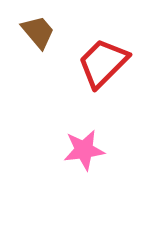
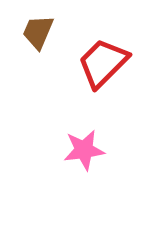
brown trapezoid: rotated 117 degrees counterclockwise
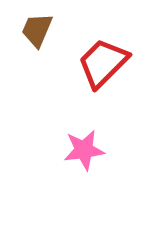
brown trapezoid: moved 1 px left, 2 px up
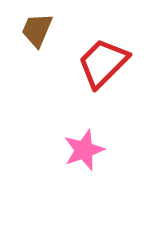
pink star: rotated 12 degrees counterclockwise
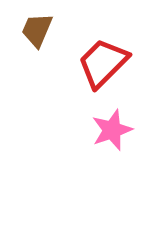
pink star: moved 28 px right, 20 px up
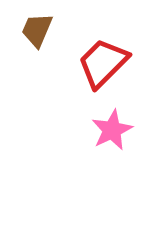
pink star: rotated 6 degrees counterclockwise
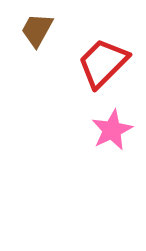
brown trapezoid: rotated 6 degrees clockwise
